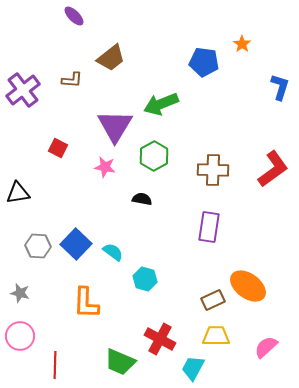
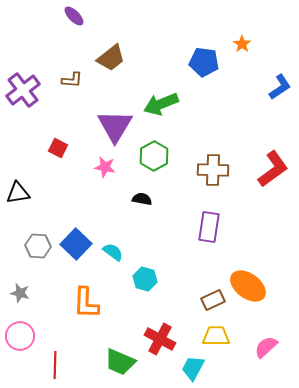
blue L-shape: rotated 40 degrees clockwise
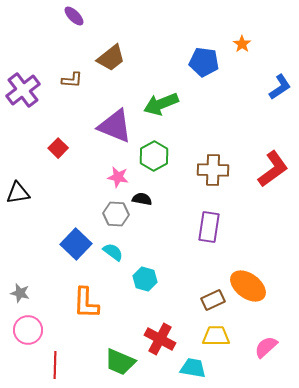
purple triangle: rotated 39 degrees counterclockwise
red square: rotated 18 degrees clockwise
pink star: moved 13 px right, 10 px down
gray hexagon: moved 78 px right, 32 px up
pink circle: moved 8 px right, 6 px up
cyan trapezoid: rotated 72 degrees clockwise
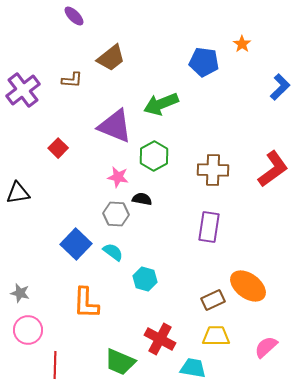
blue L-shape: rotated 12 degrees counterclockwise
